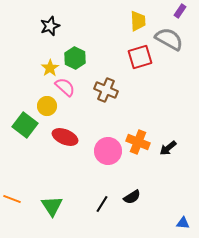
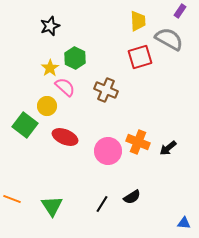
blue triangle: moved 1 px right
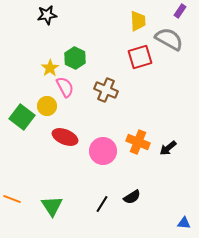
black star: moved 3 px left, 11 px up; rotated 12 degrees clockwise
pink semicircle: rotated 20 degrees clockwise
green square: moved 3 px left, 8 px up
pink circle: moved 5 px left
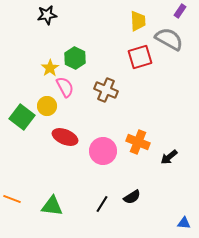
black arrow: moved 1 px right, 9 px down
green triangle: rotated 50 degrees counterclockwise
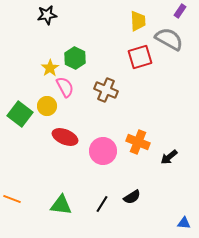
green square: moved 2 px left, 3 px up
green triangle: moved 9 px right, 1 px up
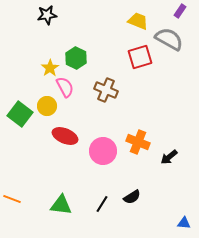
yellow trapezoid: rotated 65 degrees counterclockwise
green hexagon: moved 1 px right
red ellipse: moved 1 px up
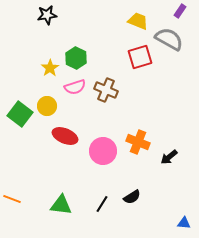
pink semicircle: moved 10 px right; rotated 100 degrees clockwise
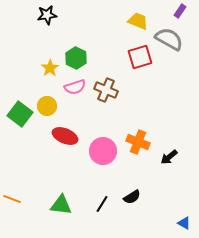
blue triangle: rotated 24 degrees clockwise
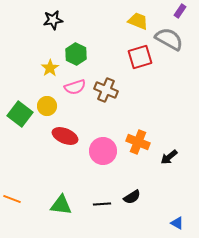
black star: moved 6 px right, 5 px down
green hexagon: moved 4 px up
black line: rotated 54 degrees clockwise
blue triangle: moved 7 px left
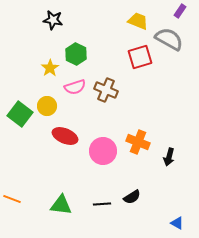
black star: rotated 18 degrees clockwise
black arrow: rotated 36 degrees counterclockwise
